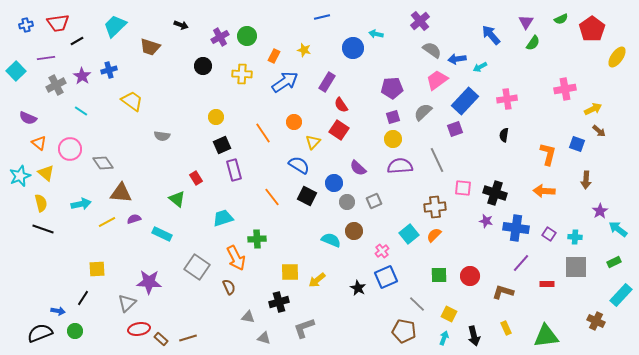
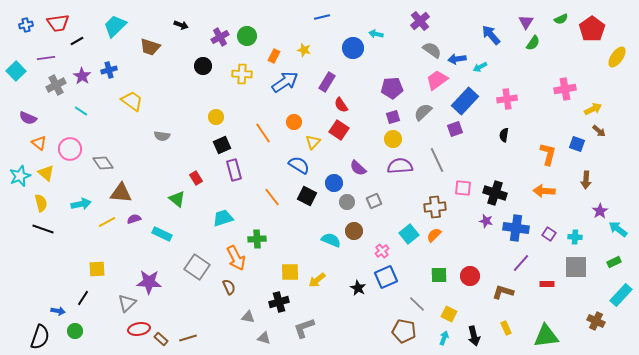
black semicircle at (40, 333): moved 4 px down; rotated 130 degrees clockwise
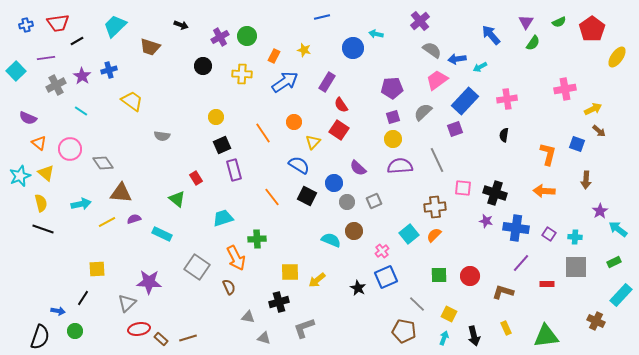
green semicircle at (561, 19): moved 2 px left, 3 px down
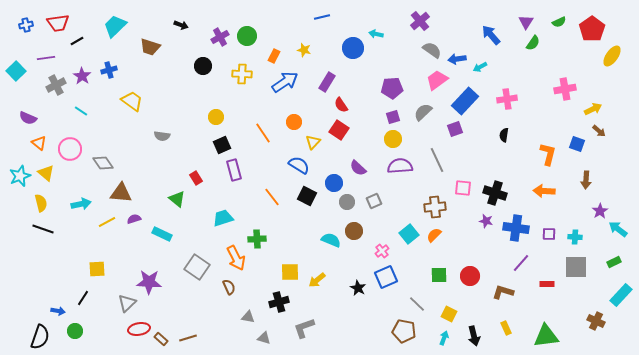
yellow ellipse at (617, 57): moved 5 px left, 1 px up
purple square at (549, 234): rotated 32 degrees counterclockwise
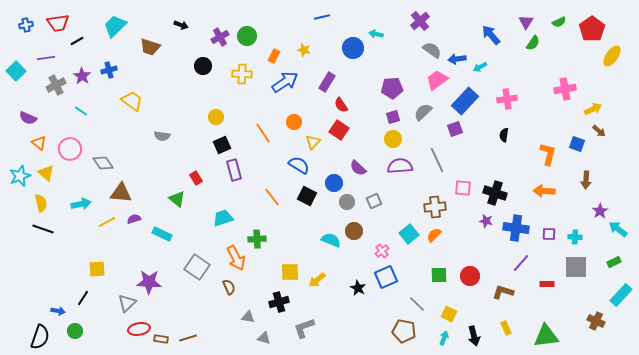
brown rectangle at (161, 339): rotated 32 degrees counterclockwise
